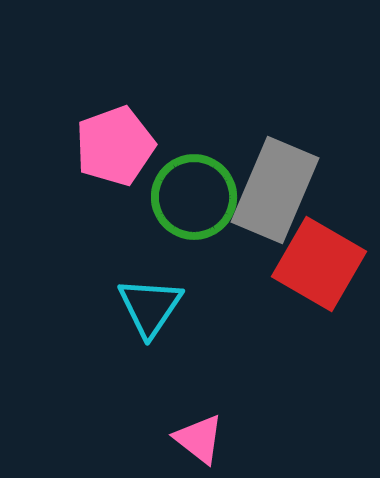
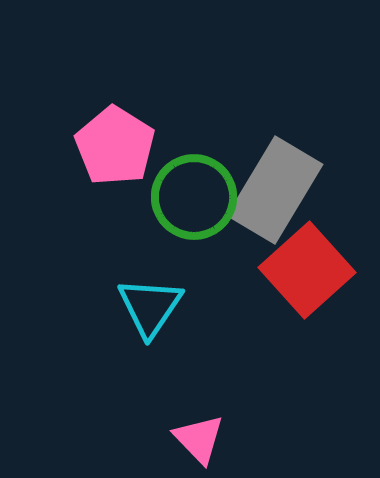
pink pentagon: rotated 20 degrees counterclockwise
gray rectangle: rotated 8 degrees clockwise
red square: moved 12 px left, 6 px down; rotated 18 degrees clockwise
pink triangle: rotated 8 degrees clockwise
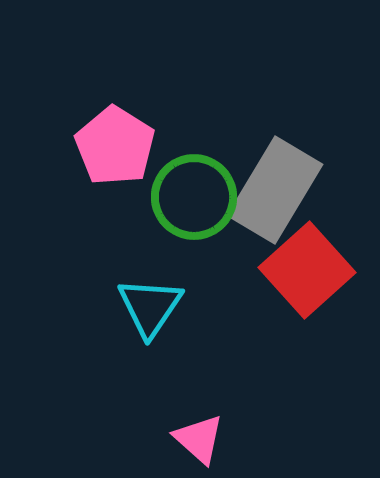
pink triangle: rotated 4 degrees counterclockwise
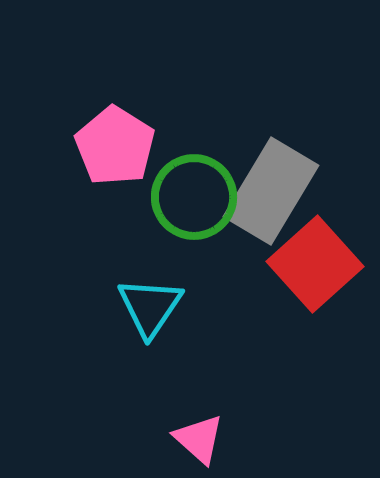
gray rectangle: moved 4 px left, 1 px down
red square: moved 8 px right, 6 px up
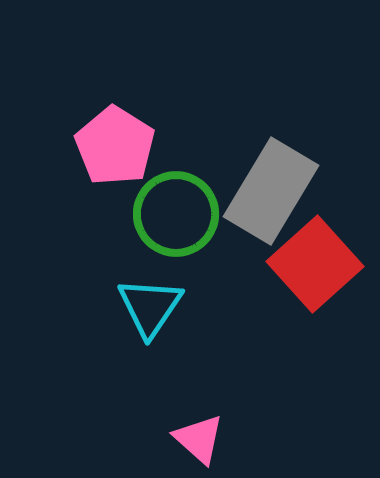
green circle: moved 18 px left, 17 px down
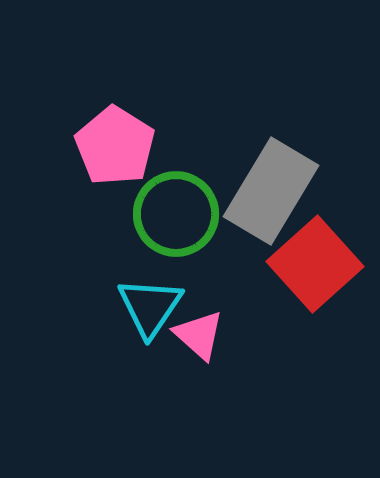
pink triangle: moved 104 px up
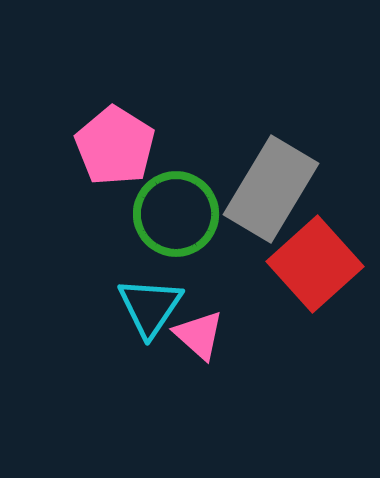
gray rectangle: moved 2 px up
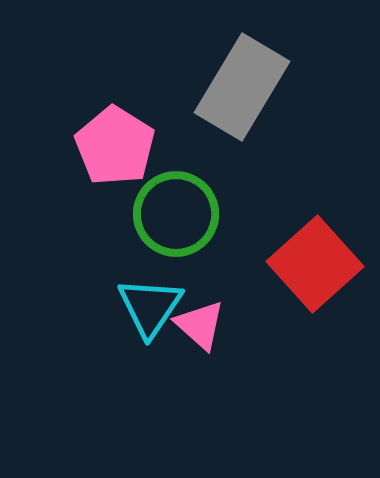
gray rectangle: moved 29 px left, 102 px up
pink triangle: moved 1 px right, 10 px up
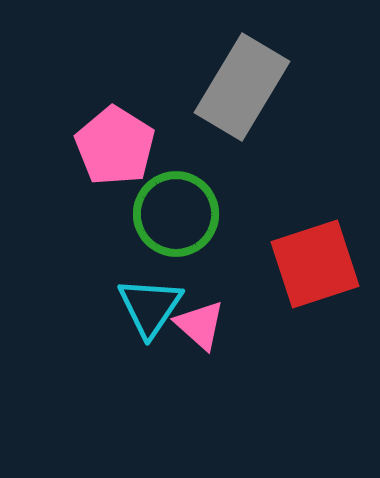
red square: rotated 24 degrees clockwise
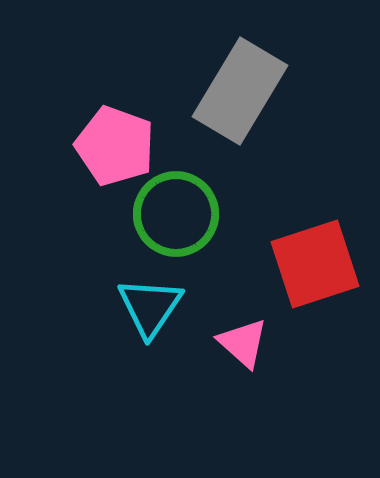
gray rectangle: moved 2 px left, 4 px down
pink pentagon: rotated 12 degrees counterclockwise
pink triangle: moved 43 px right, 18 px down
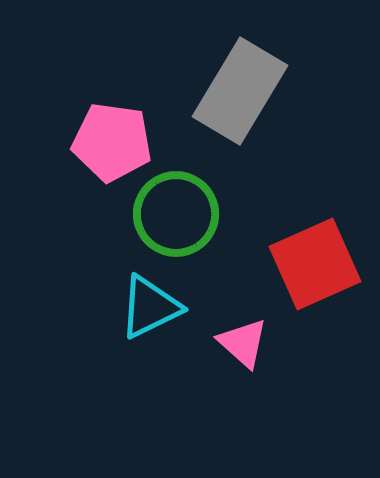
pink pentagon: moved 3 px left, 4 px up; rotated 12 degrees counterclockwise
red square: rotated 6 degrees counterclockwise
cyan triangle: rotated 30 degrees clockwise
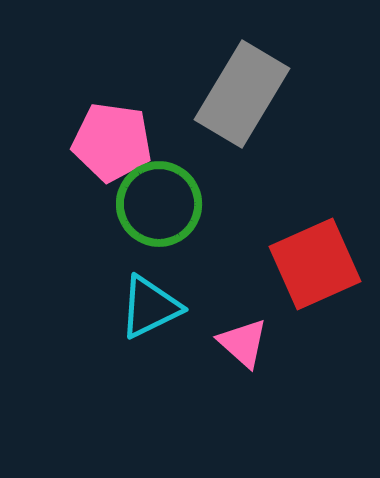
gray rectangle: moved 2 px right, 3 px down
green circle: moved 17 px left, 10 px up
